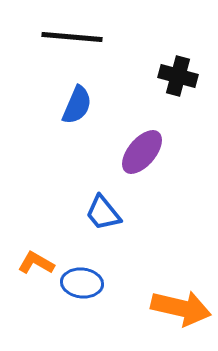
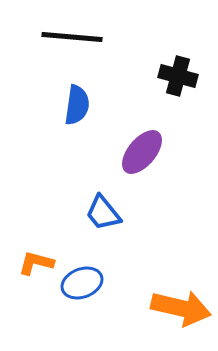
blue semicircle: rotated 15 degrees counterclockwise
orange L-shape: rotated 15 degrees counterclockwise
blue ellipse: rotated 27 degrees counterclockwise
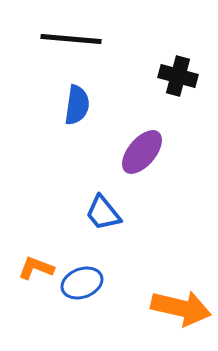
black line: moved 1 px left, 2 px down
orange L-shape: moved 5 px down; rotated 6 degrees clockwise
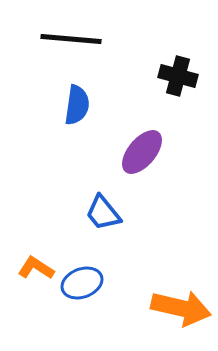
orange L-shape: rotated 12 degrees clockwise
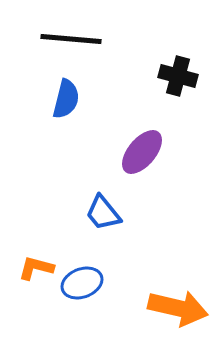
blue semicircle: moved 11 px left, 6 px up; rotated 6 degrees clockwise
orange L-shape: rotated 18 degrees counterclockwise
orange arrow: moved 3 px left
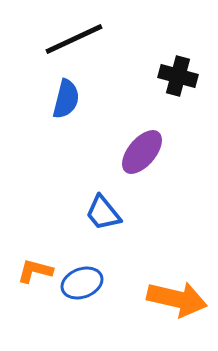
black line: moved 3 px right; rotated 30 degrees counterclockwise
orange L-shape: moved 1 px left, 3 px down
orange arrow: moved 1 px left, 9 px up
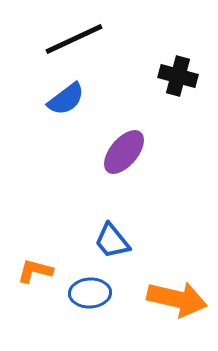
blue semicircle: rotated 39 degrees clockwise
purple ellipse: moved 18 px left
blue trapezoid: moved 9 px right, 28 px down
blue ellipse: moved 8 px right, 10 px down; rotated 18 degrees clockwise
